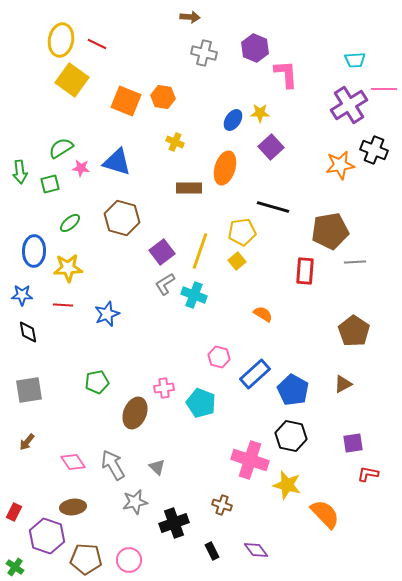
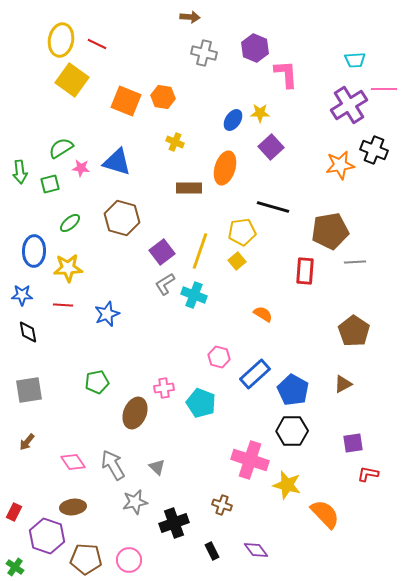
black hexagon at (291, 436): moved 1 px right, 5 px up; rotated 12 degrees counterclockwise
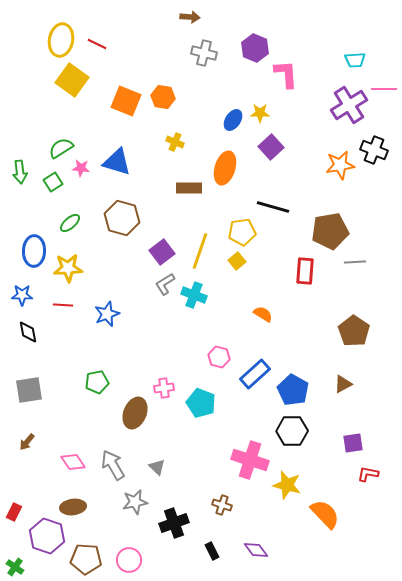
green square at (50, 184): moved 3 px right, 2 px up; rotated 18 degrees counterclockwise
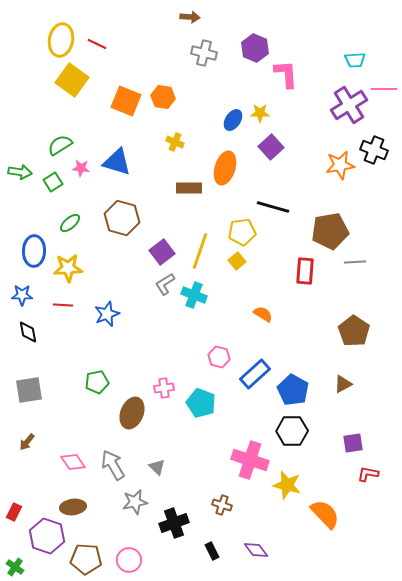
green semicircle at (61, 148): moved 1 px left, 3 px up
green arrow at (20, 172): rotated 75 degrees counterclockwise
brown ellipse at (135, 413): moved 3 px left
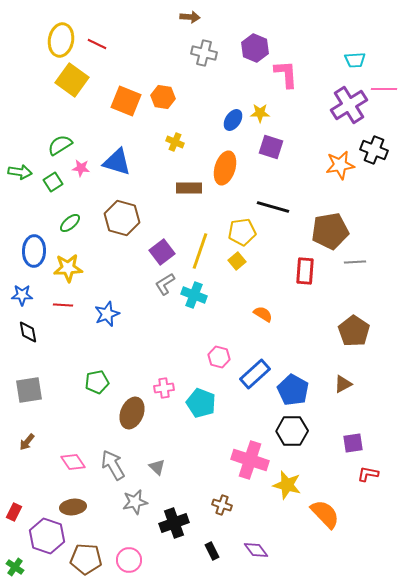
purple square at (271, 147): rotated 30 degrees counterclockwise
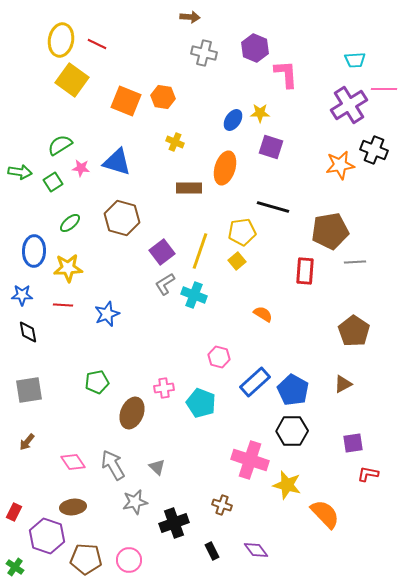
blue rectangle at (255, 374): moved 8 px down
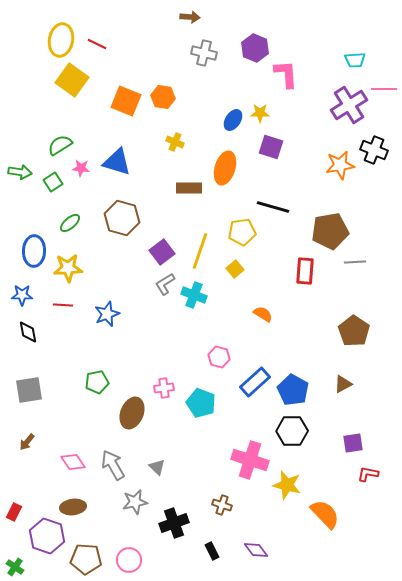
yellow square at (237, 261): moved 2 px left, 8 px down
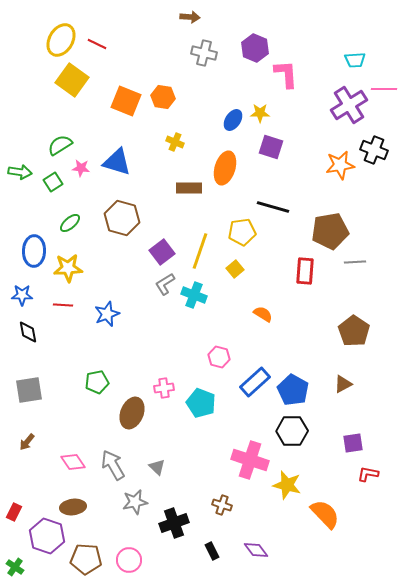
yellow ellipse at (61, 40): rotated 20 degrees clockwise
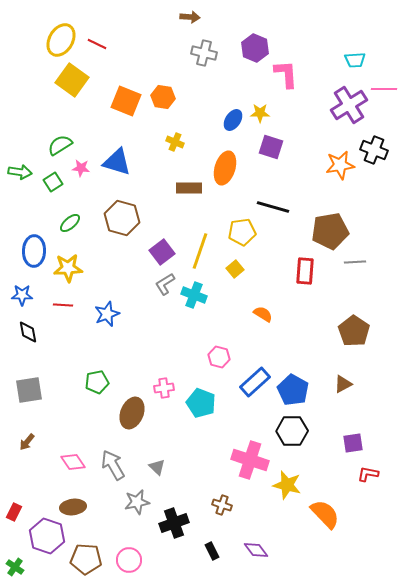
gray star at (135, 502): moved 2 px right
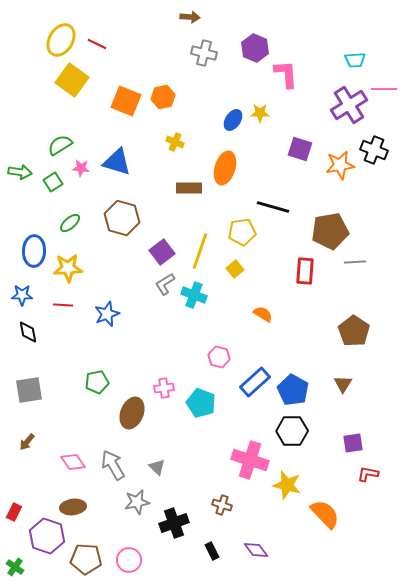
orange hexagon at (163, 97): rotated 20 degrees counterclockwise
purple square at (271, 147): moved 29 px right, 2 px down
brown triangle at (343, 384): rotated 30 degrees counterclockwise
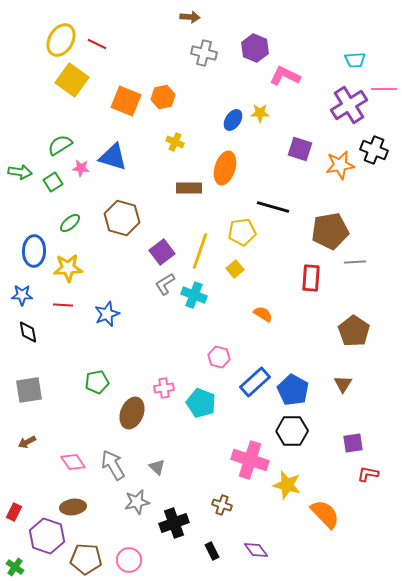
pink L-shape at (286, 74): moved 1 px left, 2 px down; rotated 60 degrees counterclockwise
blue triangle at (117, 162): moved 4 px left, 5 px up
red rectangle at (305, 271): moved 6 px right, 7 px down
brown arrow at (27, 442): rotated 24 degrees clockwise
